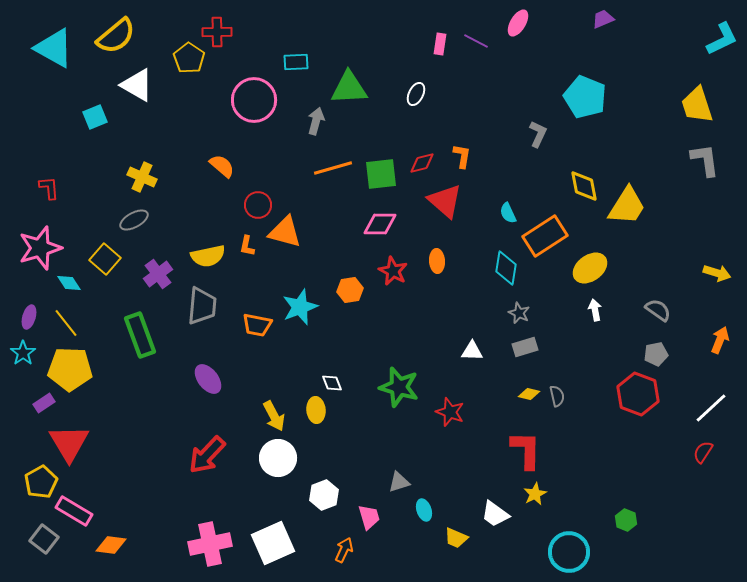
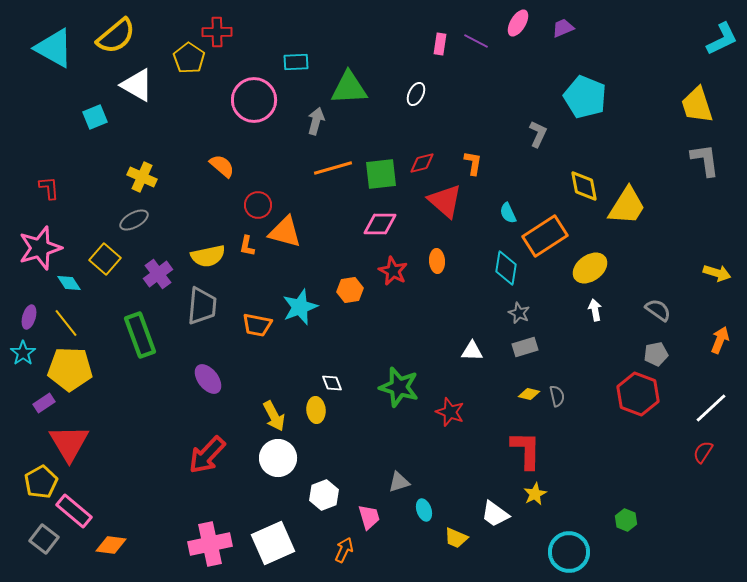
purple trapezoid at (603, 19): moved 40 px left, 9 px down
orange L-shape at (462, 156): moved 11 px right, 7 px down
pink rectangle at (74, 511): rotated 9 degrees clockwise
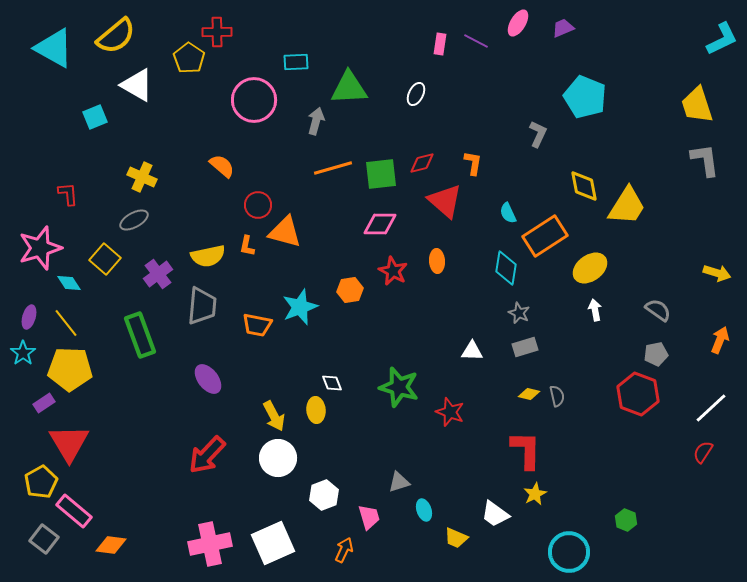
red L-shape at (49, 188): moved 19 px right, 6 px down
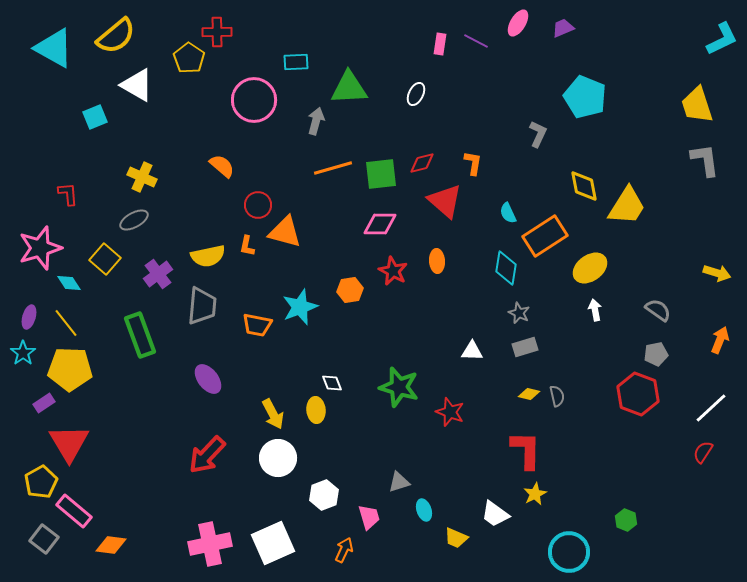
yellow arrow at (274, 416): moved 1 px left, 2 px up
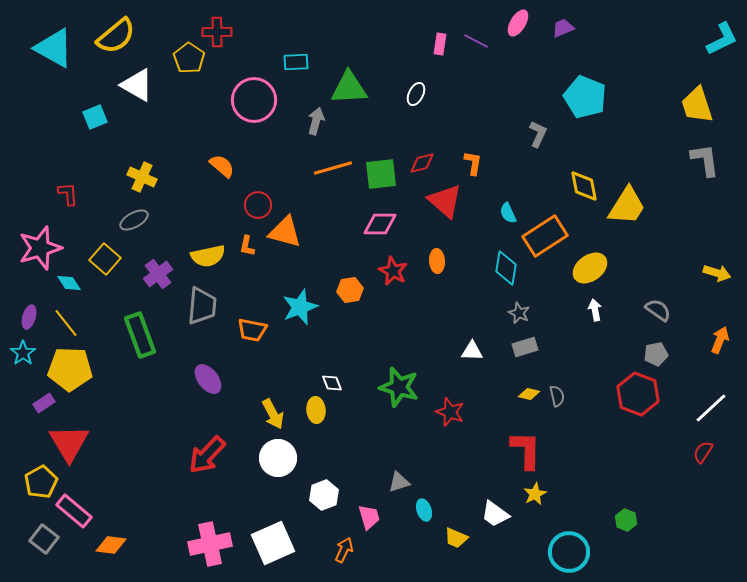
orange trapezoid at (257, 325): moved 5 px left, 5 px down
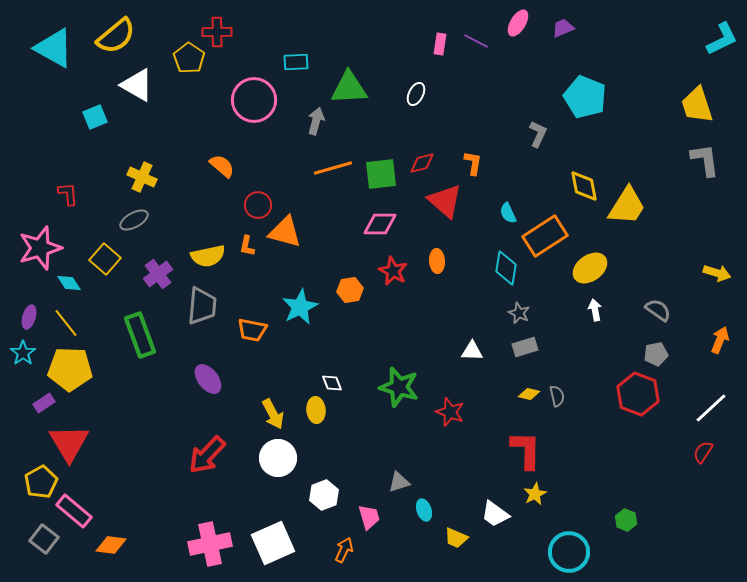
cyan star at (300, 307): rotated 6 degrees counterclockwise
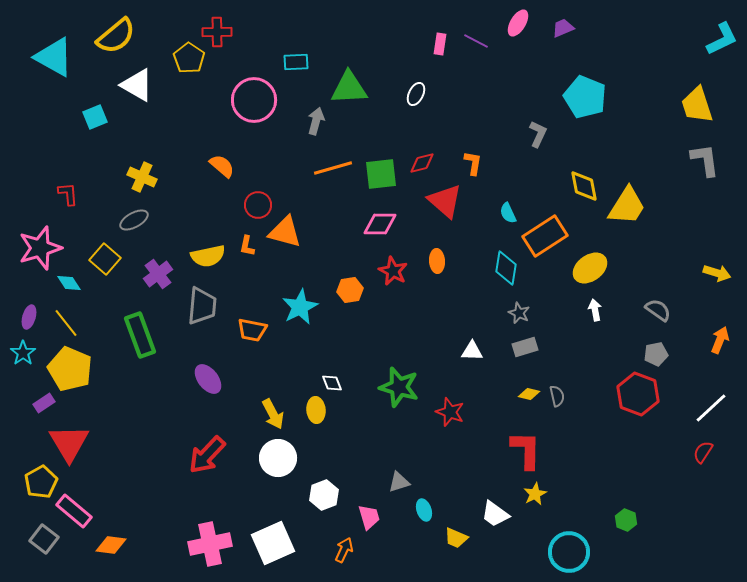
cyan triangle at (54, 48): moved 9 px down
yellow pentagon at (70, 369): rotated 21 degrees clockwise
